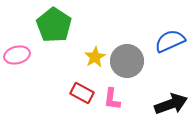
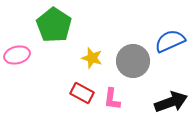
yellow star: moved 3 px left, 1 px down; rotated 25 degrees counterclockwise
gray circle: moved 6 px right
black arrow: moved 2 px up
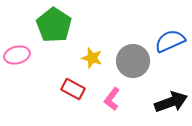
red rectangle: moved 9 px left, 4 px up
pink L-shape: rotated 30 degrees clockwise
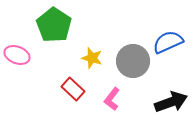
blue semicircle: moved 2 px left, 1 px down
pink ellipse: rotated 35 degrees clockwise
red rectangle: rotated 15 degrees clockwise
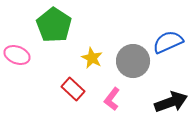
yellow star: rotated 10 degrees clockwise
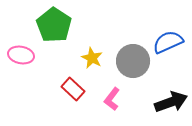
pink ellipse: moved 4 px right; rotated 10 degrees counterclockwise
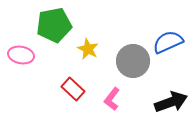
green pentagon: rotated 28 degrees clockwise
yellow star: moved 4 px left, 9 px up
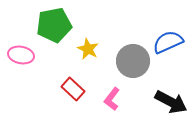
black arrow: rotated 48 degrees clockwise
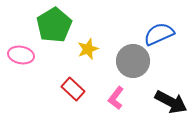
green pentagon: rotated 20 degrees counterclockwise
blue semicircle: moved 9 px left, 8 px up
yellow star: rotated 25 degrees clockwise
pink L-shape: moved 4 px right, 1 px up
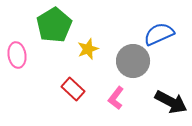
pink ellipse: moved 4 px left; rotated 70 degrees clockwise
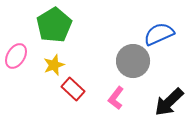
yellow star: moved 34 px left, 16 px down
pink ellipse: moved 1 px left, 1 px down; rotated 40 degrees clockwise
black arrow: moved 2 px left; rotated 108 degrees clockwise
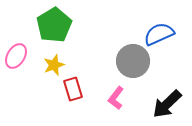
red rectangle: rotated 30 degrees clockwise
black arrow: moved 2 px left, 2 px down
